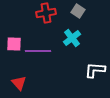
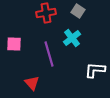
purple line: moved 11 px right, 3 px down; rotated 75 degrees clockwise
red triangle: moved 13 px right
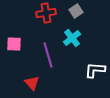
gray square: moved 2 px left; rotated 24 degrees clockwise
purple line: moved 1 px left, 1 px down
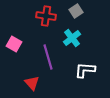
red cross: moved 3 px down; rotated 18 degrees clockwise
pink square: rotated 28 degrees clockwise
purple line: moved 2 px down
white L-shape: moved 10 px left
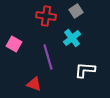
red triangle: moved 2 px right, 1 px down; rotated 28 degrees counterclockwise
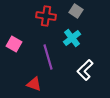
gray square: rotated 24 degrees counterclockwise
white L-shape: rotated 50 degrees counterclockwise
